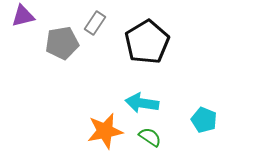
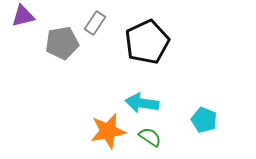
black pentagon: rotated 6 degrees clockwise
orange star: moved 3 px right
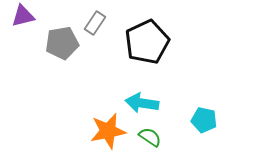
cyan pentagon: rotated 10 degrees counterclockwise
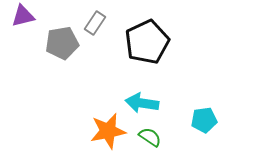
cyan pentagon: rotated 20 degrees counterclockwise
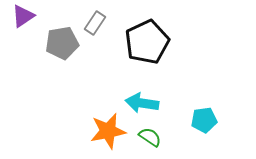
purple triangle: rotated 20 degrees counterclockwise
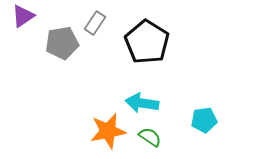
black pentagon: rotated 15 degrees counterclockwise
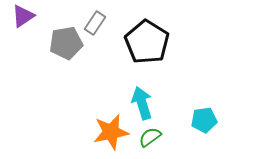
gray pentagon: moved 4 px right
cyan arrow: rotated 64 degrees clockwise
orange star: moved 3 px right, 1 px down
green semicircle: rotated 70 degrees counterclockwise
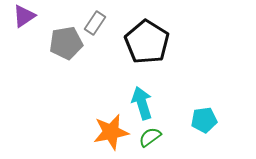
purple triangle: moved 1 px right
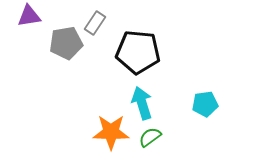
purple triangle: moved 5 px right; rotated 25 degrees clockwise
black pentagon: moved 9 px left, 10 px down; rotated 27 degrees counterclockwise
cyan pentagon: moved 1 px right, 16 px up
orange star: rotated 12 degrees clockwise
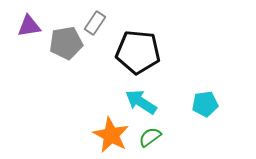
purple triangle: moved 10 px down
cyan arrow: moved 1 px left, 1 px up; rotated 40 degrees counterclockwise
orange star: moved 3 px down; rotated 27 degrees clockwise
